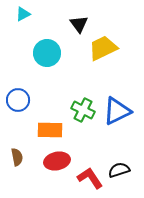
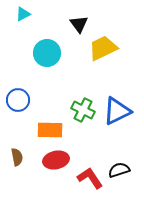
red ellipse: moved 1 px left, 1 px up
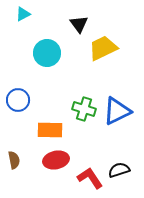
green cross: moved 1 px right, 1 px up; rotated 10 degrees counterclockwise
brown semicircle: moved 3 px left, 3 px down
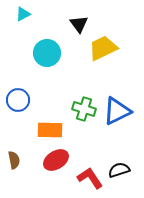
red ellipse: rotated 20 degrees counterclockwise
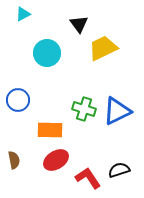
red L-shape: moved 2 px left
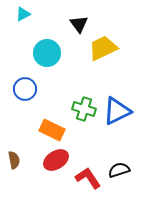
blue circle: moved 7 px right, 11 px up
orange rectangle: moved 2 px right; rotated 25 degrees clockwise
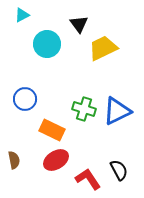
cyan triangle: moved 1 px left, 1 px down
cyan circle: moved 9 px up
blue circle: moved 10 px down
black semicircle: rotated 80 degrees clockwise
red L-shape: moved 1 px down
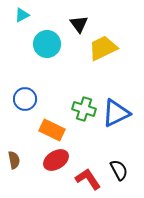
blue triangle: moved 1 px left, 2 px down
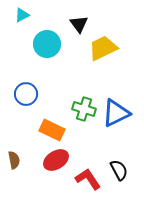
blue circle: moved 1 px right, 5 px up
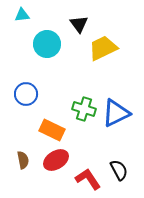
cyan triangle: rotated 21 degrees clockwise
brown semicircle: moved 9 px right
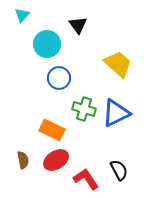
cyan triangle: rotated 42 degrees counterclockwise
black triangle: moved 1 px left, 1 px down
yellow trapezoid: moved 15 px right, 16 px down; rotated 68 degrees clockwise
blue circle: moved 33 px right, 16 px up
red L-shape: moved 2 px left
